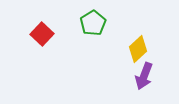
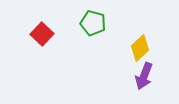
green pentagon: rotated 25 degrees counterclockwise
yellow diamond: moved 2 px right, 1 px up
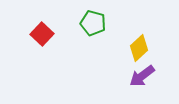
yellow diamond: moved 1 px left
purple arrow: moved 2 px left; rotated 32 degrees clockwise
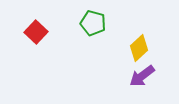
red square: moved 6 px left, 2 px up
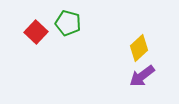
green pentagon: moved 25 px left
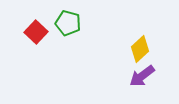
yellow diamond: moved 1 px right, 1 px down
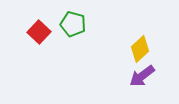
green pentagon: moved 5 px right, 1 px down
red square: moved 3 px right
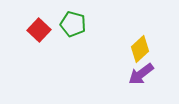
red square: moved 2 px up
purple arrow: moved 1 px left, 2 px up
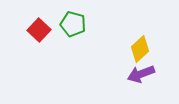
purple arrow: rotated 16 degrees clockwise
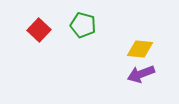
green pentagon: moved 10 px right, 1 px down
yellow diamond: rotated 48 degrees clockwise
